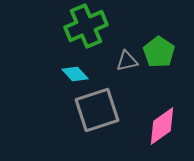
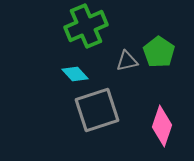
pink diamond: rotated 36 degrees counterclockwise
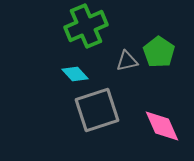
pink diamond: rotated 42 degrees counterclockwise
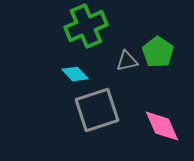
green pentagon: moved 1 px left
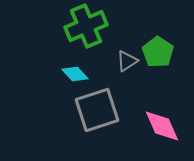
gray triangle: rotated 20 degrees counterclockwise
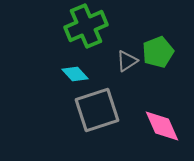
green pentagon: rotated 16 degrees clockwise
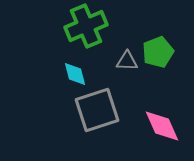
gray triangle: rotated 35 degrees clockwise
cyan diamond: rotated 28 degrees clockwise
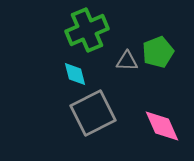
green cross: moved 1 px right, 4 px down
gray square: moved 4 px left, 3 px down; rotated 9 degrees counterclockwise
